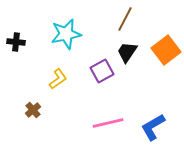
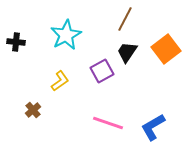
cyan star: moved 1 px down; rotated 16 degrees counterclockwise
orange square: moved 1 px up
yellow L-shape: moved 2 px right, 2 px down
pink line: rotated 32 degrees clockwise
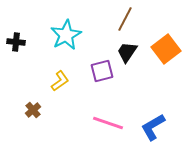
purple square: rotated 15 degrees clockwise
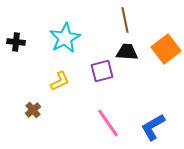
brown line: moved 1 px down; rotated 40 degrees counterclockwise
cyan star: moved 1 px left, 3 px down
black trapezoid: rotated 60 degrees clockwise
yellow L-shape: rotated 10 degrees clockwise
pink line: rotated 36 degrees clockwise
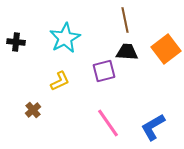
purple square: moved 2 px right
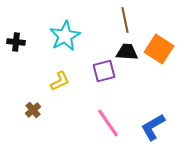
cyan star: moved 2 px up
orange square: moved 7 px left; rotated 20 degrees counterclockwise
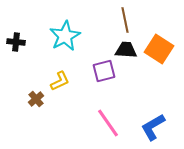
black trapezoid: moved 1 px left, 2 px up
brown cross: moved 3 px right, 11 px up
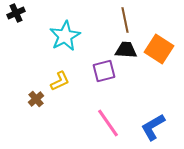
black cross: moved 29 px up; rotated 30 degrees counterclockwise
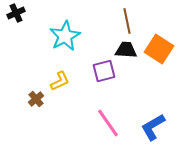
brown line: moved 2 px right, 1 px down
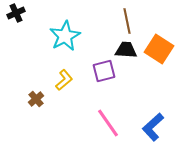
yellow L-shape: moved 4 px right, 1 px up; rotated 15 degrees counterclockwise
blue L-shape: rotated 12 degrees counterclockwise
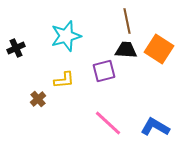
black cross: moved 35 px down
cyan star: moved 1 px right; rotated 12 degrees clockwise
yellow L-shape: rotated 35 degrees clockwise
brown cross: moved 2 px right
pink line: rotated 12 degrees counterclockwise
blue L-shape: moved 2 px right; rotated 72 degrees clockwise
